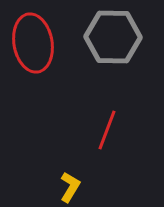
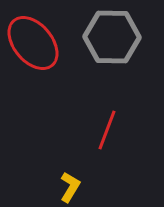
gray hexagon: moved 1 px left
red ellipse: rotated 30 degrees counterclockwise
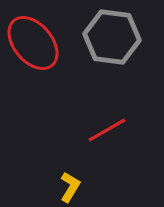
gray hexagon: rotated 6 degrees clockwise
red line: rotated 39 degrees clockwise
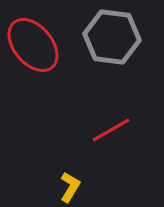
red ellipse: moved 2 px down
red line: moved 4 px right
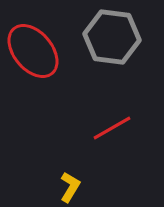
red ellipse: moved 6 px down
red line: moved 1 px right, 2 px up
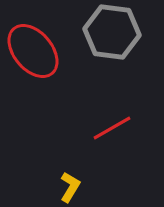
gray hexagon: moved 5 px up
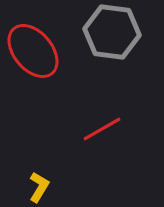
red line: moved 10 px left, 1 px down
yellow L-shape: moved 31 px left
